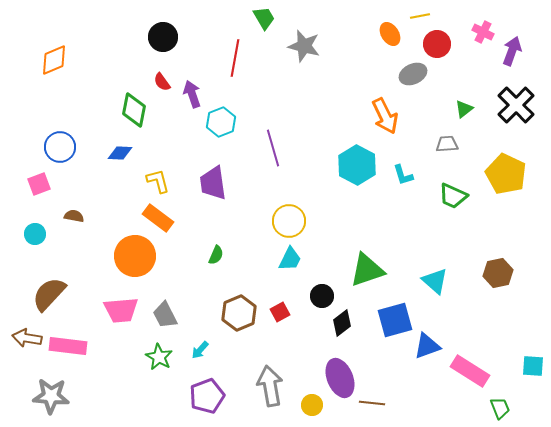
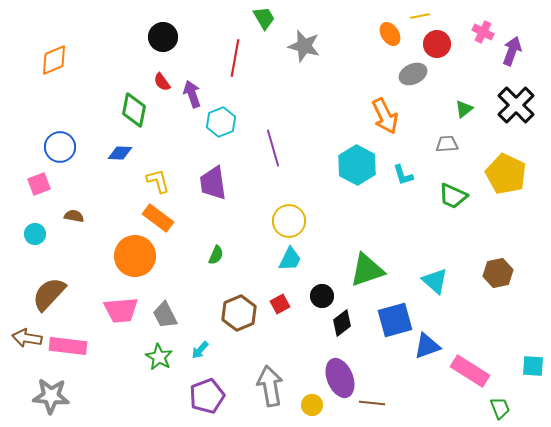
red square at (280, 312): moved 8 px up
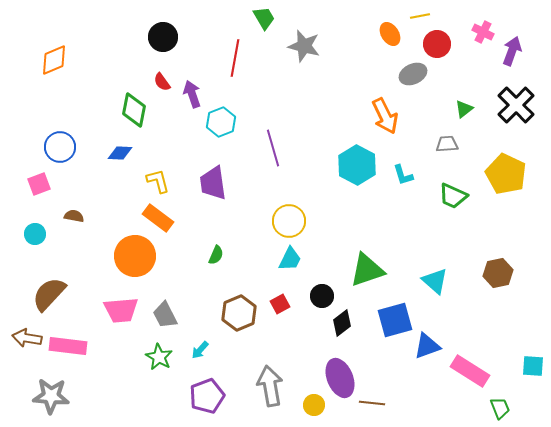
yellow circle at (312, 405): moved 2 px right
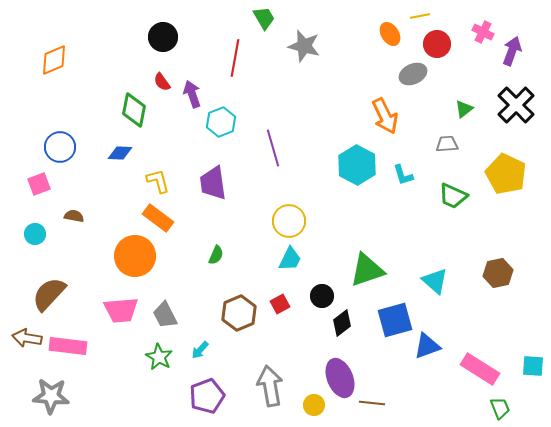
pink rectangle at (470, 371): moved 10 px right, 2 px up
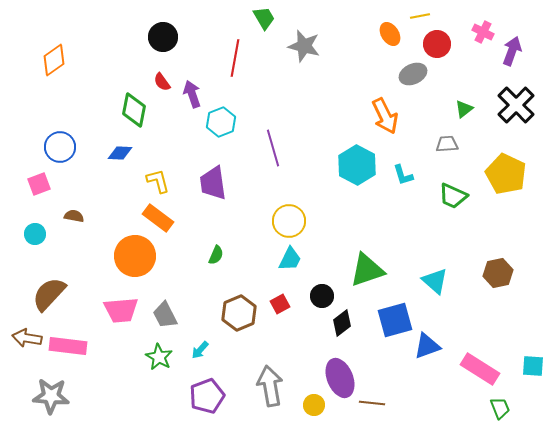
orange diamond at (54, 60): rotated 12 degrees counterclockwise
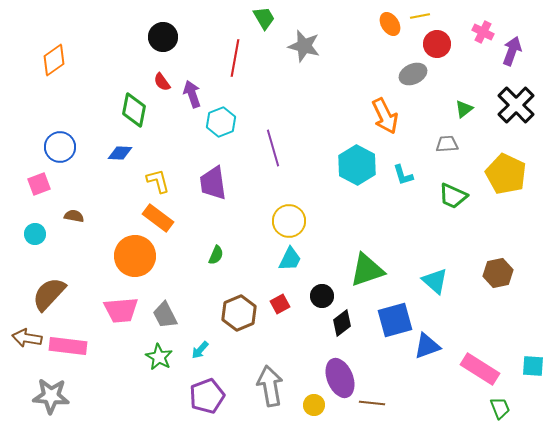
orange ellipse at (390, 34): moved 10 px up
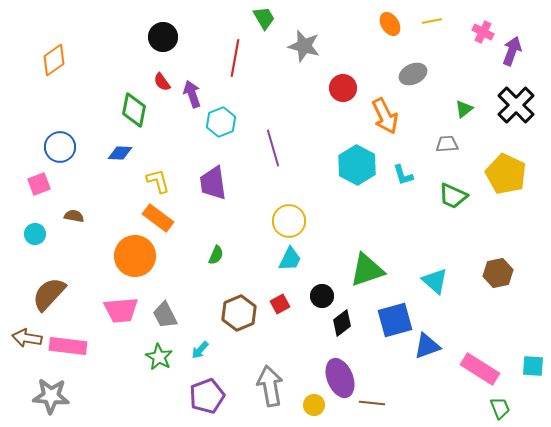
yellow line at (420, 16): moved 12 px right, 5 px down
red circle at (437, 44): moved 94 px left, 44 px down
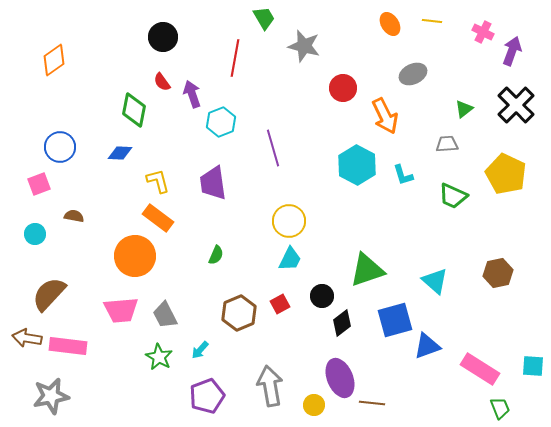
yellow line at (432, 21): rotated 18 degrees clockwise
gray star at (51, 396): rotated 15 degrees counterclockwise
